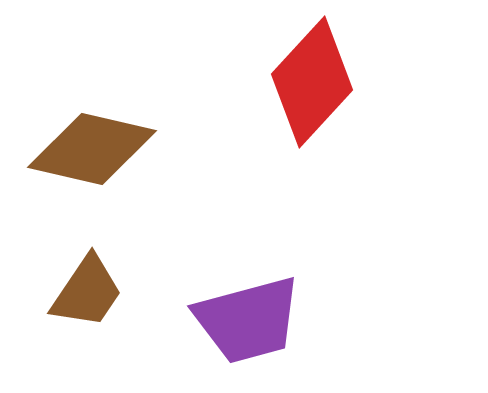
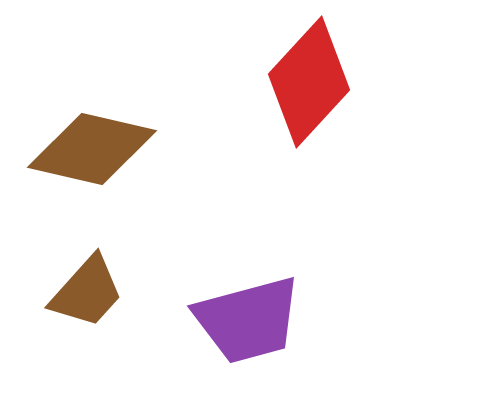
red diamond: moved 3 px left
brown trapezoid: rotated 8 degrees clockwise
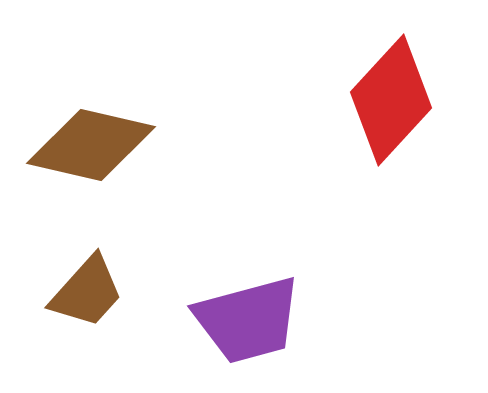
red diamond: moved 82 px right, 18 px down
brown diamond: moved 1 px left, 4 px up
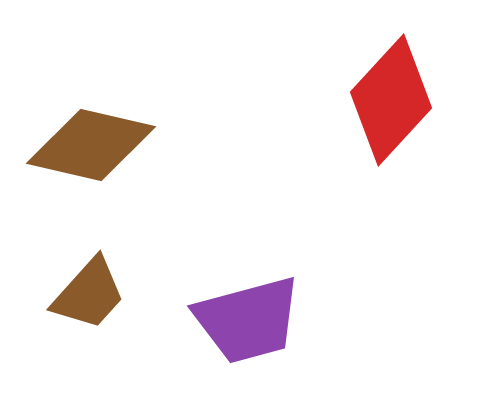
brown trapezoid: moved 2 px right, 2 px down
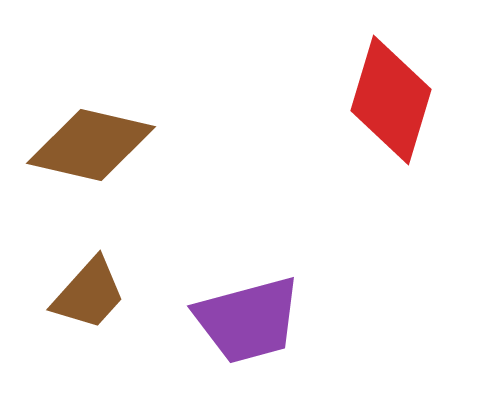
red diamond: rotated 26 degrees counterclockwise
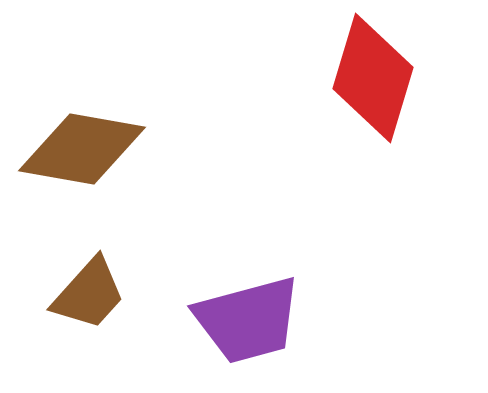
red diamond: moved 18 px left, 22 px up
brown diamond: moved 9 px left, 4 px down; rotated 3 degrees counterclockwise
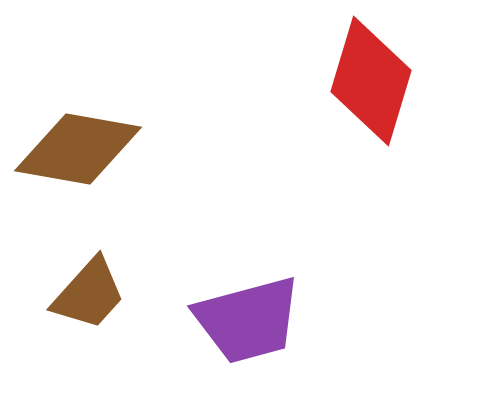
red diamond: moved 2 px left, 3 px down
brown diamond: moved 4 px left
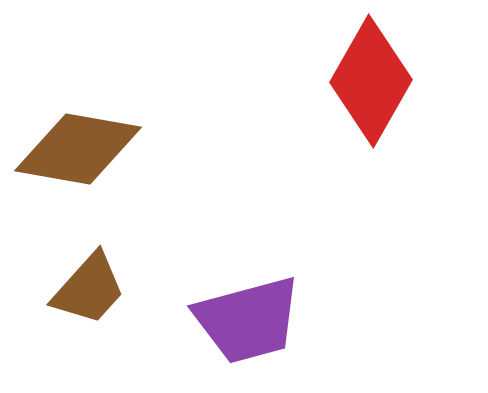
red diamond: rotated 13 degrees clockwise
brown trapezoid: moved 5 px up
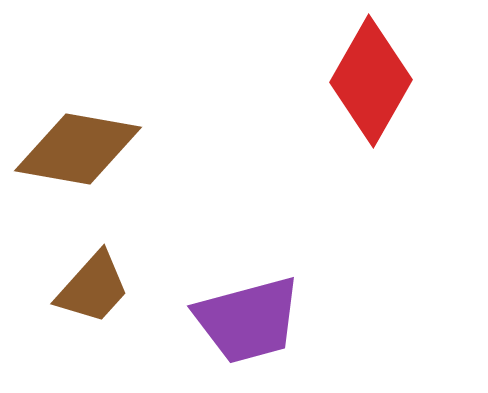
brown trapezoid: moved 4 px right, 1 px up
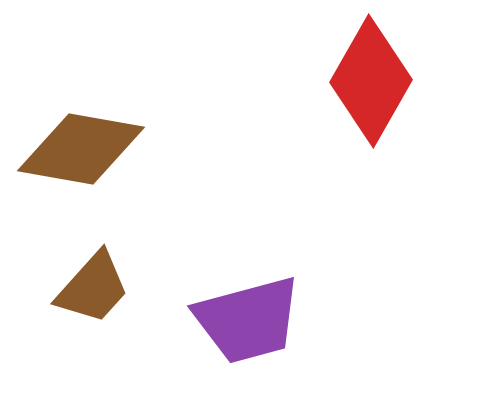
brown diamond: moved 3 px right
